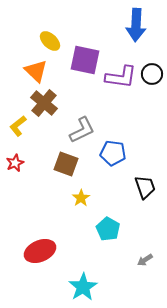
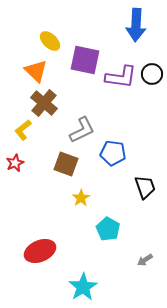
yellow L-shape: moved 5 px right, 4 px down
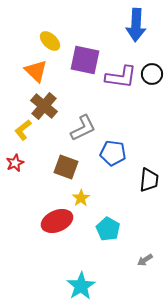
brown cross: moved 3 px down
gray L-shape: moved 1 px right, 2 px up
brown square: moved 3 px down
black trapezoid: moved 4 px right, 7 px up; rotated 25 degrees clockwise
red ellipse: moved 17 px right, 30 px up
cyan star: moved 2 px left, 1 px up
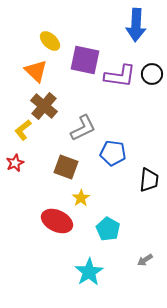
purple L-shape: moved 1 px left, 1 px up
red ellipse: rotated 48 degrees clockwise
cyan star: moved 8 px right, 14 px up
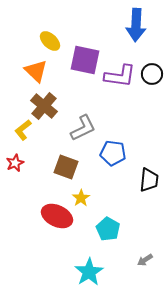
red ellipse: moved 5 px up
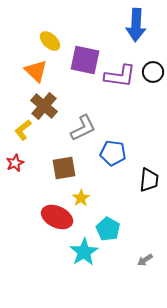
black circle: moved 1 px right, 2 px up
brown square: moved 2 px left, 1 px down; rotated 30 degrees counterclockwise
red ellipse: moved 1 px down
cyan star: moved 5 px left, 20 px up
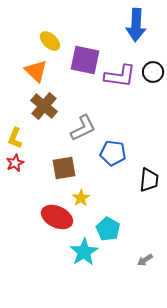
yellow L-shape: moved 8 px left, 8 px down; rotated 30 degrees counterclockwise
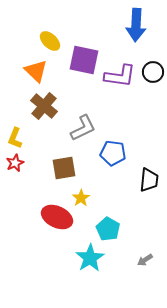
purple square: moved 1 px left
cyan star: moved 6 px right, 6 px down
